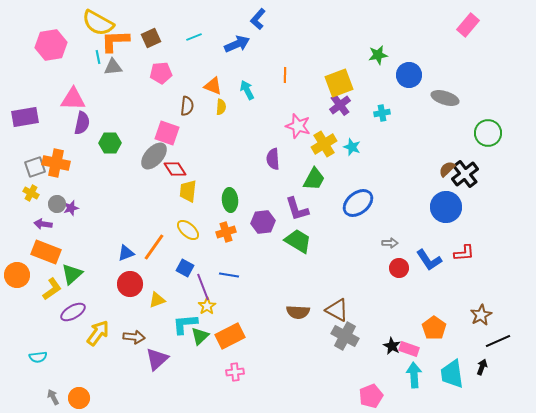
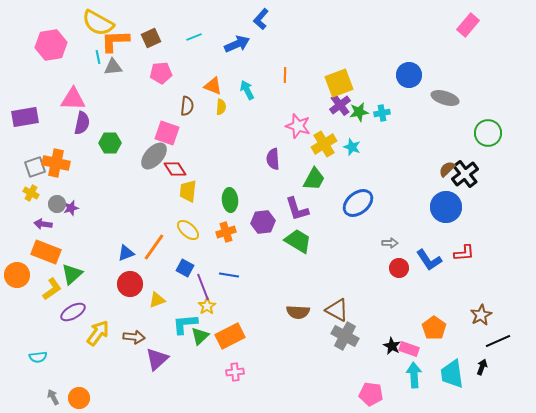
blue L-shape at (258, 19): moved 3 px right
green star at (378, 55): moved 19 px left, 57 px down
pink pentagon at (371, 396): moved 2 px up; rotated 30 degrees clockwise
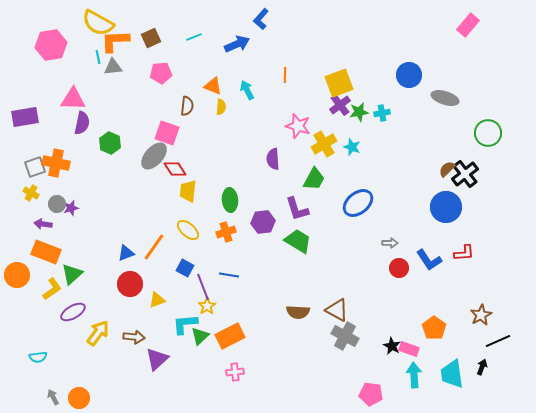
green hexagon at (110, 143): rotated 25 degrees clockwise
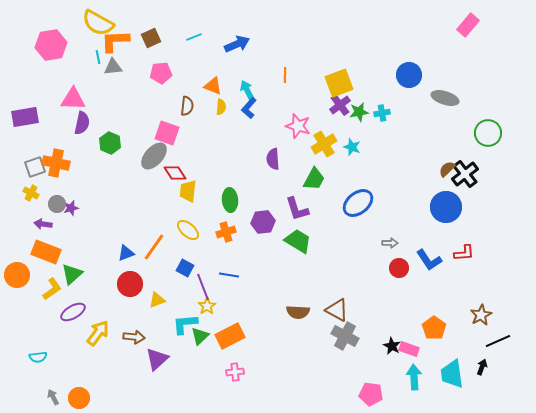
blue L-shape at (261, 19): moved 12 px left, 89 px down
red diamond at (175, 169): moved 4 px down
cyan arrow at (414, 375): moved 2 px down
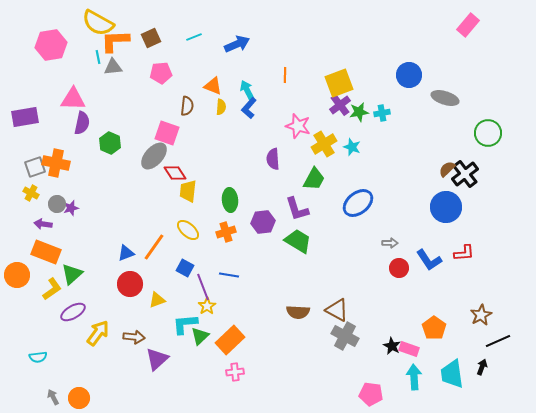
orange rectangle at (230, 336): moved 4 px down; rotated 16 degrees counterclockwise
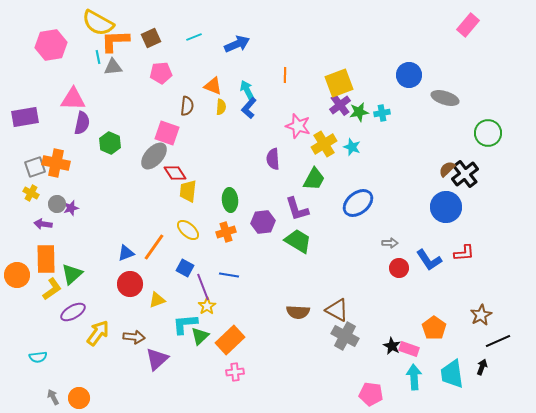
orange rectangle at (46, 252): moved 7 px down; rotated 68 degrees clockwise
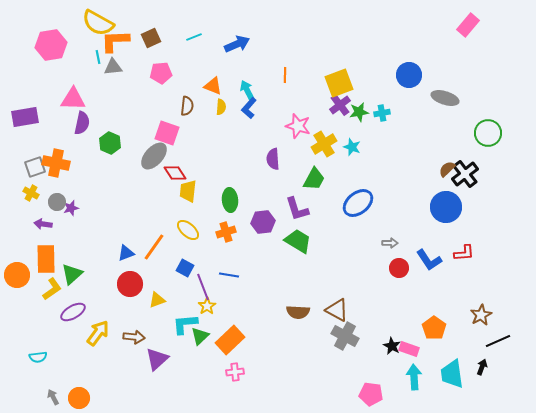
gray circle at (57, 204): moved 2 px up
